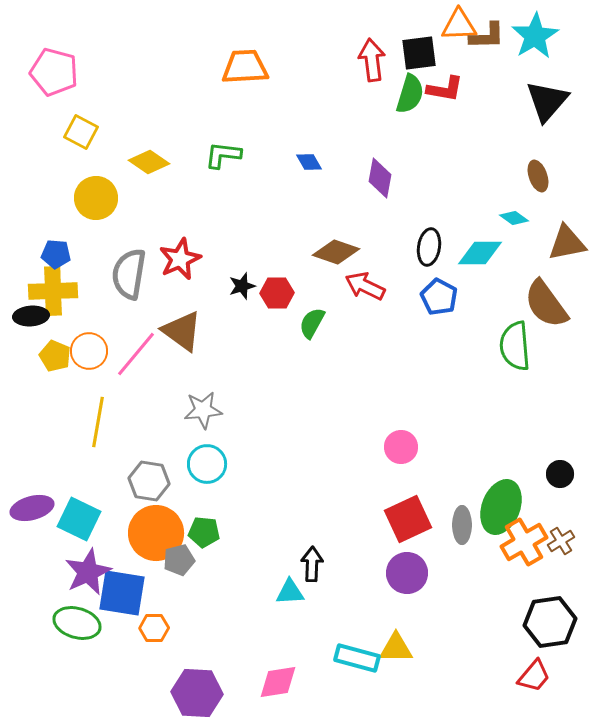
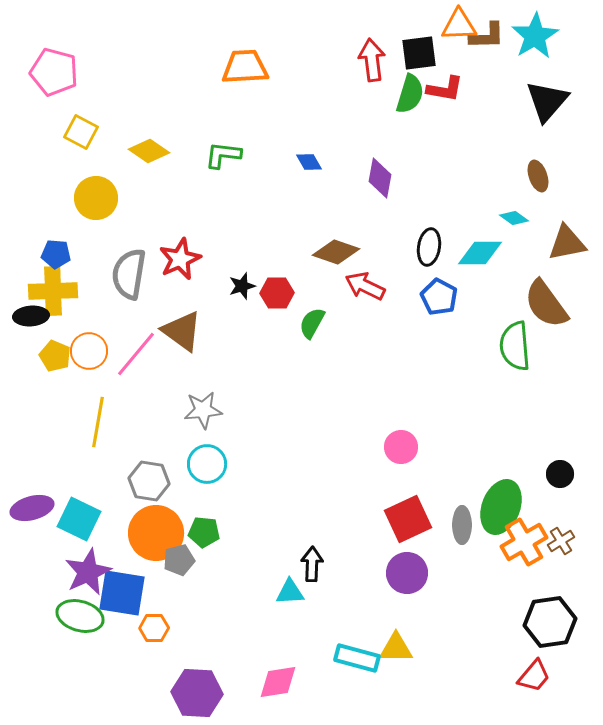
yellow diamond at (149, 162): moved 11 px up
green ellipse at (77, 623): moved 3 px right, 7 px up
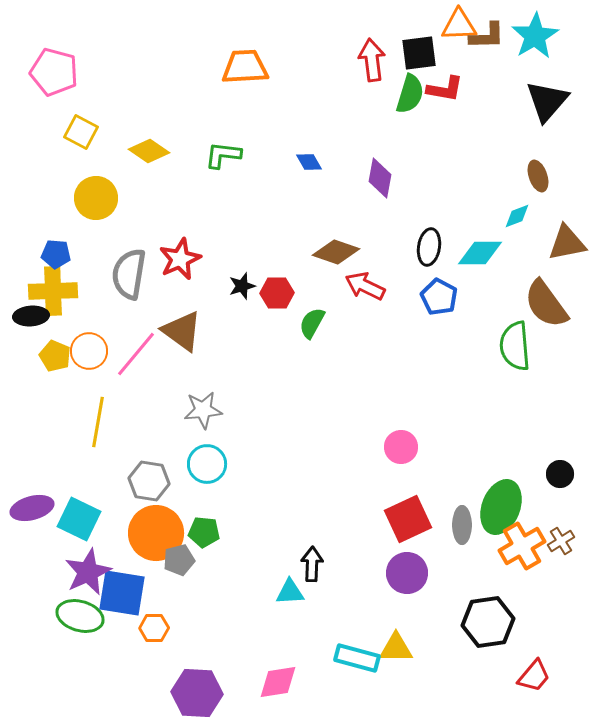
cyan diamond at (514, 218): moved 3 px right, 2 px up; rotated 56 degrees counterclockwise
orange cross at (524, 542): moved 2 px left, 4 px down
black hexagon at (550, 622): moved 62 px left
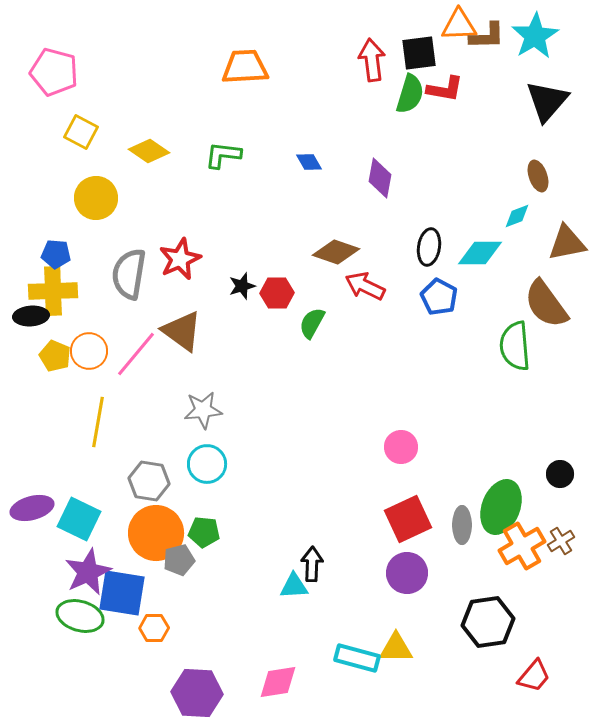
cyan triangle at (290, 592): moved 4 px right, 6 px up
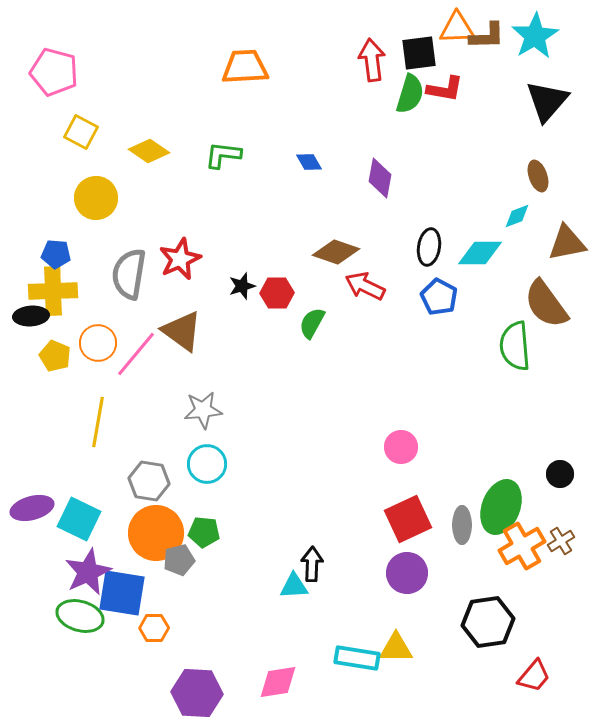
orange triangle at (459, 25): moved 2 px left, 3 px down
orange circle at (89, 351): moved 9 px right, 8 px up
cyan rectangle at (357, 658): rotated 6 degrees counterclockwise
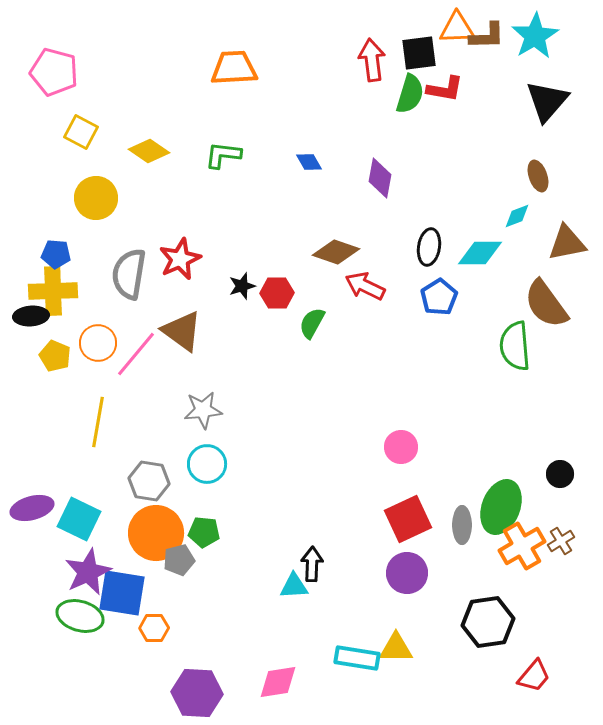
orange trapezoid at (245, 67): moved 11 px left, 1 px down
blue pentagon at (439, 297): rotated 12 degrees clockwise
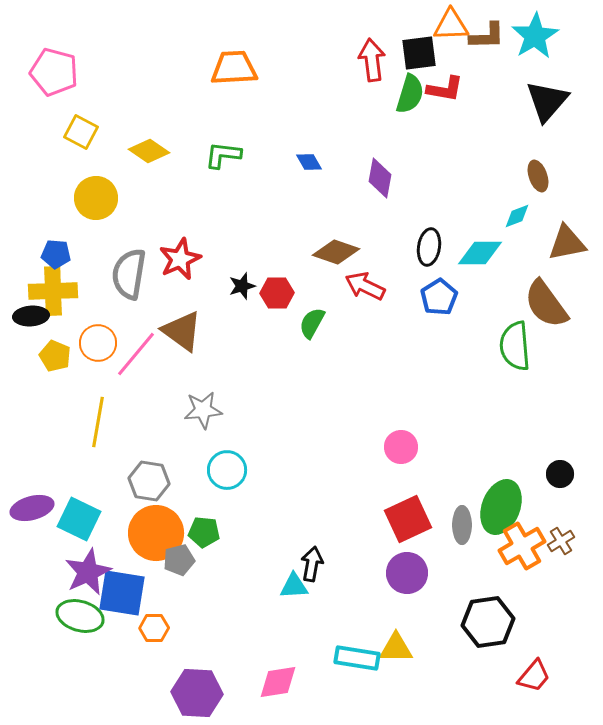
orange triangle at (457, 28): moved 6 px left, 3 px up
cyan circle at (207, 464): moved 20 px right, 6 px down
black arrow at (312, 564): rotated 8 degrees clockwise
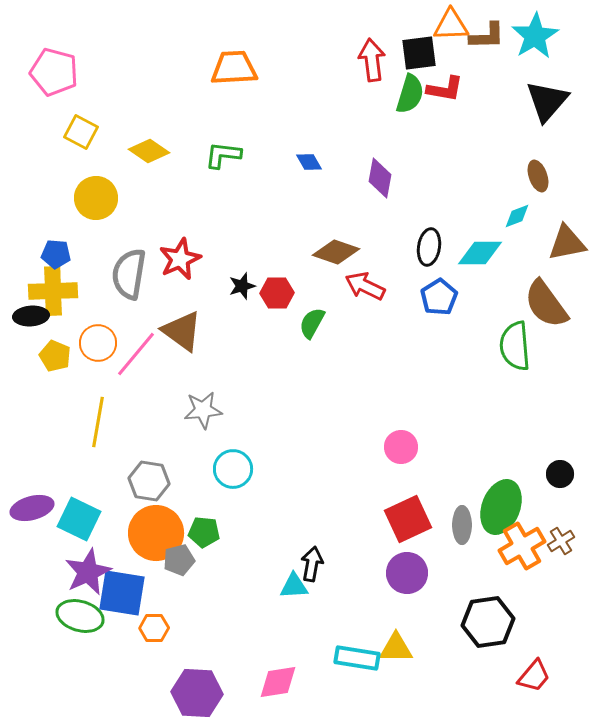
cyan circle at (227, 470): moved 6 px right, 1 px up
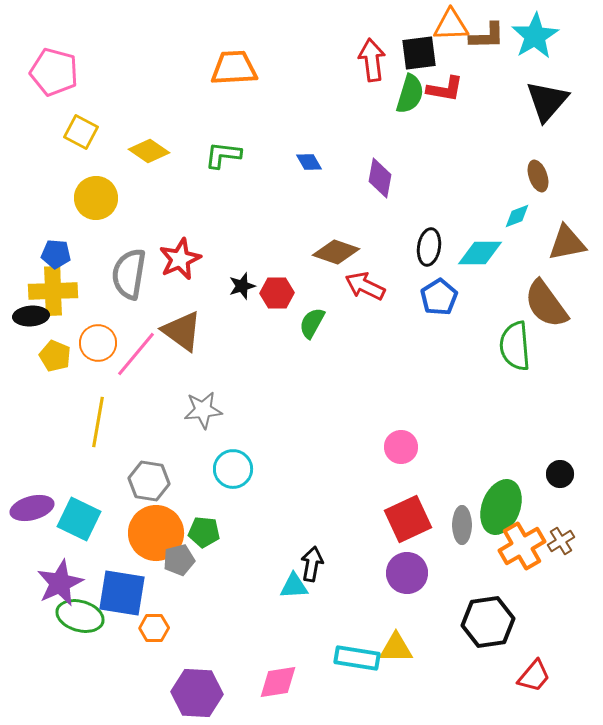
purple star at (88, 572): moved 28 px left, 11 px down
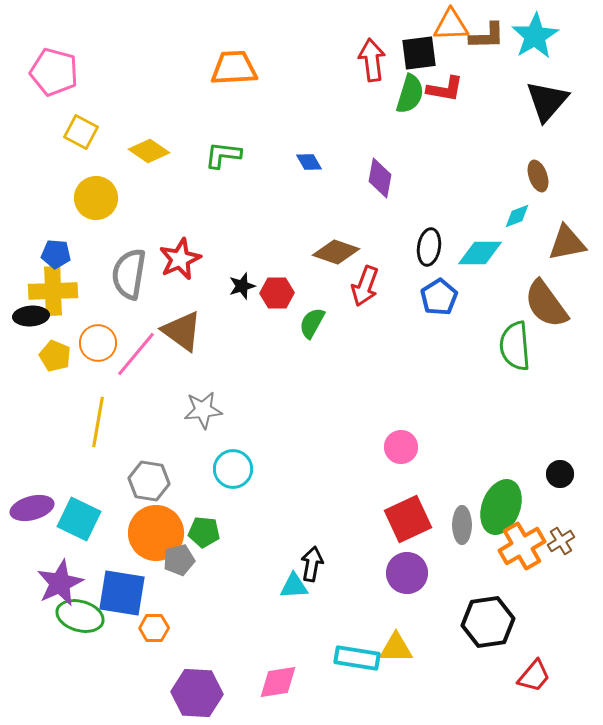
red arrow at (365, 286): rotated 96 degrees counterclockwise
